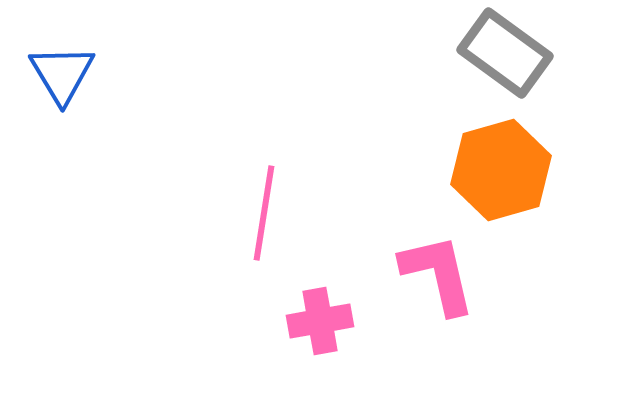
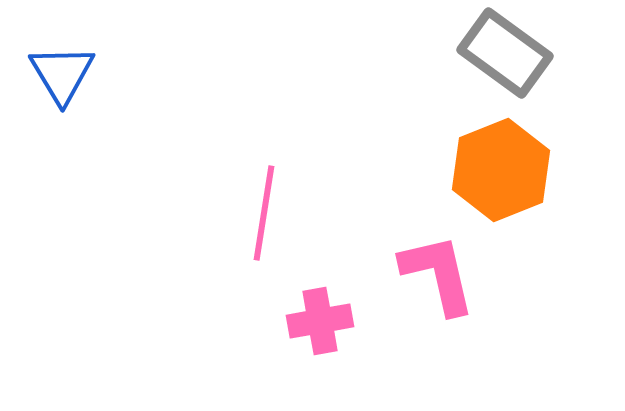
orange hexagon: rotated 6 degrees counterclockwise
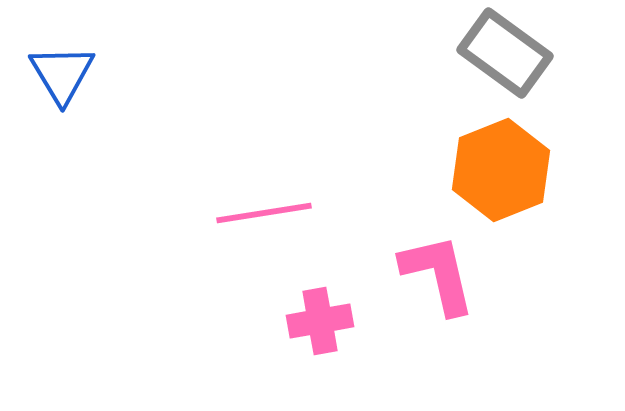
pink line: rotated 72 degrees clockwise
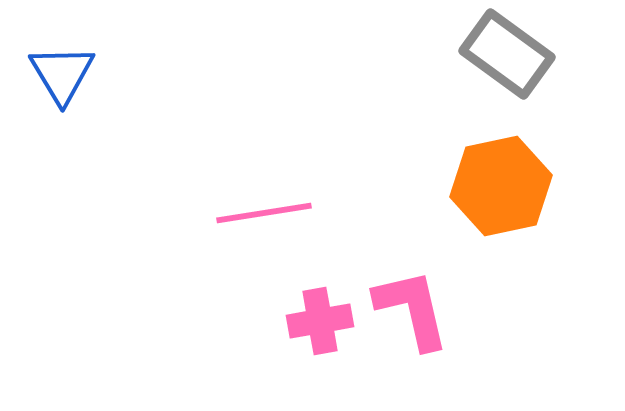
gray rectangle: moved 2 px right, 1 px down
orange hexagon: moved 16 px down; rotated 10 degrees clockwise
pink L-shape: moved 26 px left, 35 px down
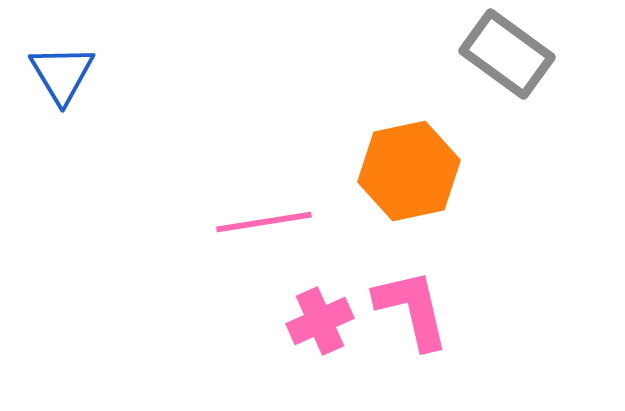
orange hexagon: moved 92 px left, 15 px up
pink line: moved 9 px down
pink cross: rotated 14 degrees counterclockwise
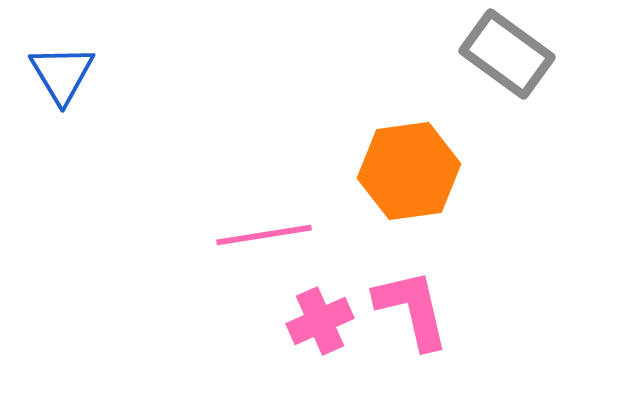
orange hexagon: rotated 4 degrees clockwise
pink line: moved 13 px down
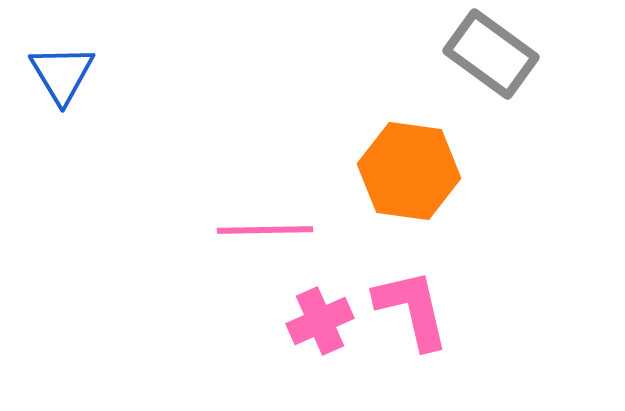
gray rectangle: moved 16 px left
orange hexagon: rotated 16 degrees clockwise
pink line: moved 1 px right, 5 px up; rotated 8 degrees clockwise
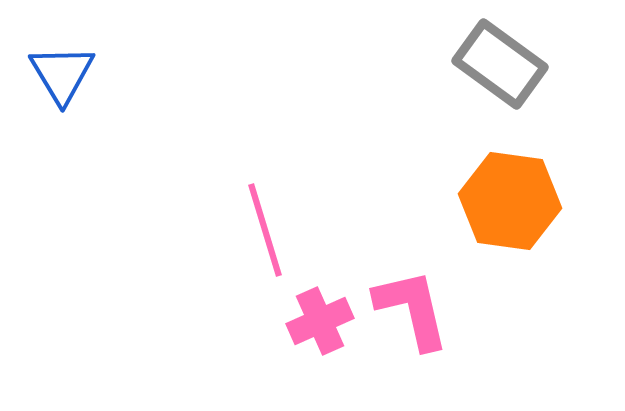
gray rectangle: moved 9 px right, 10 px down
orange hexagon: moved 101 px right, 30 px down
pink line: rotated 74 degrees clockwise
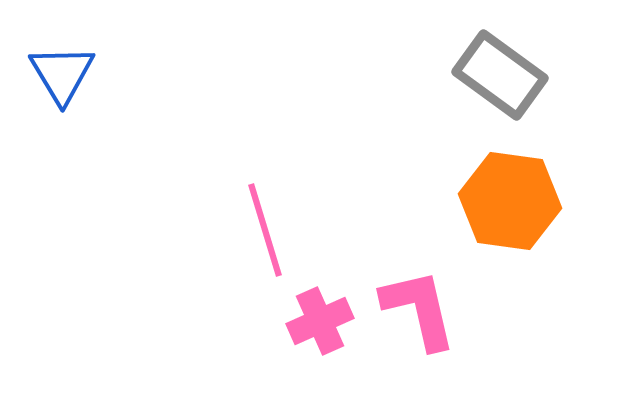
gray rectangle: moved 11 px down
pink L-shape: moved 7 px right
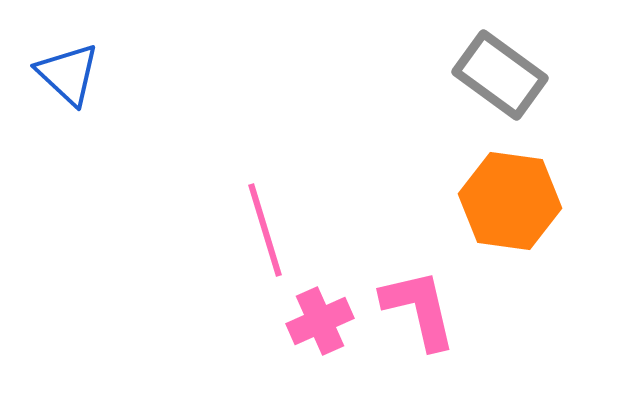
blue triangle: moved 6 px right; rotated 16 degrees counterclockwise
